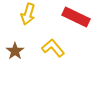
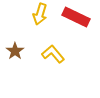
yellow arrow: moved 12 px right
yellow L-shape: moved 6 px down
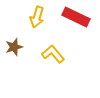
yellow arrow: moved 3 px left, 3 px down
brown star: moved 1 px left, 4 px up; rotated 18 degrees clockwise
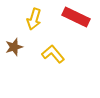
yellow arrow: moved 3 px left, 2 px down
